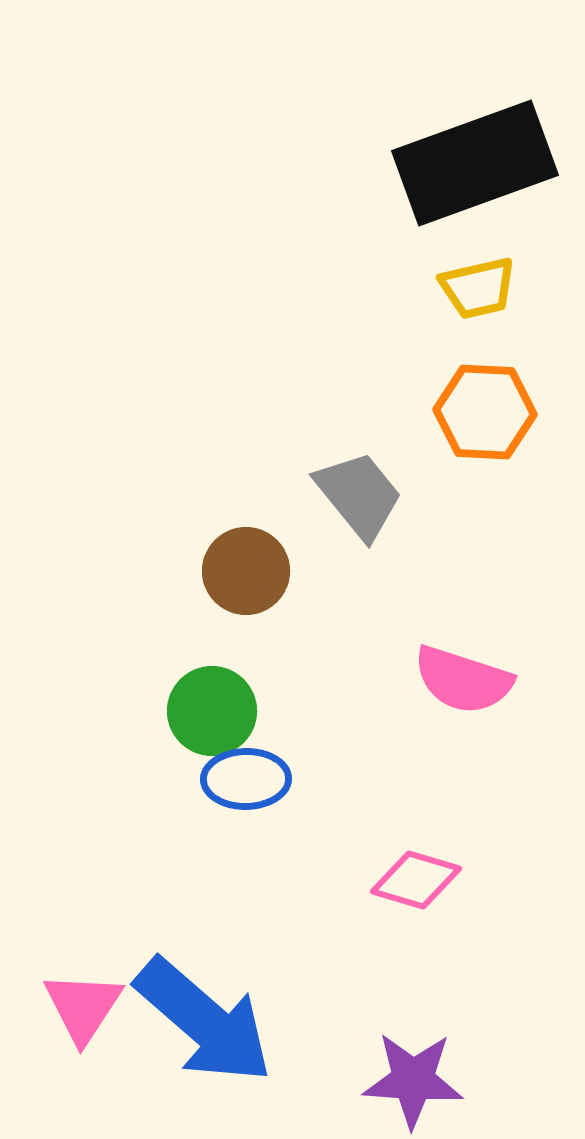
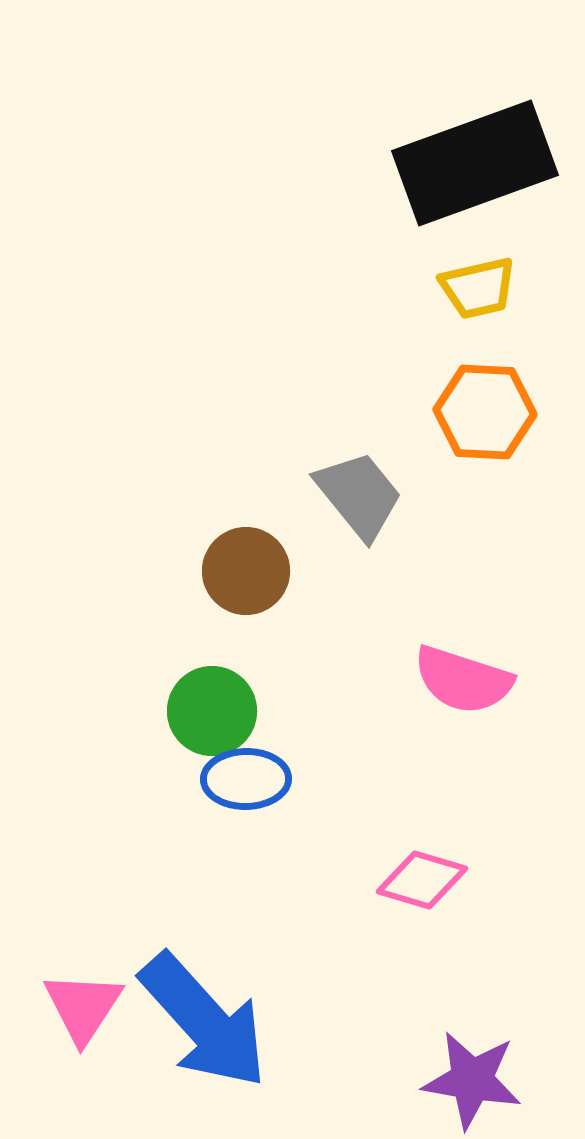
pink diamond: moved 6 px right
blue arrow: rotated 7 degrees clockwise
purple star: moved 59 px right; rotated 6 degrees clockwise
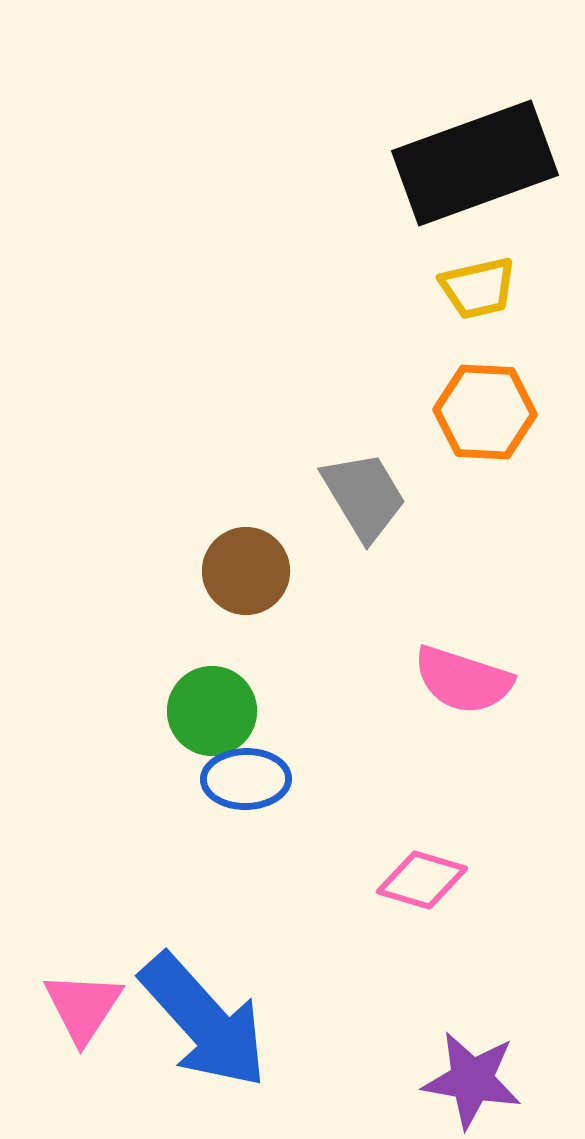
gray trapezoid: moved 5 px right, 1 px down; rotated 8 degrees clockwise
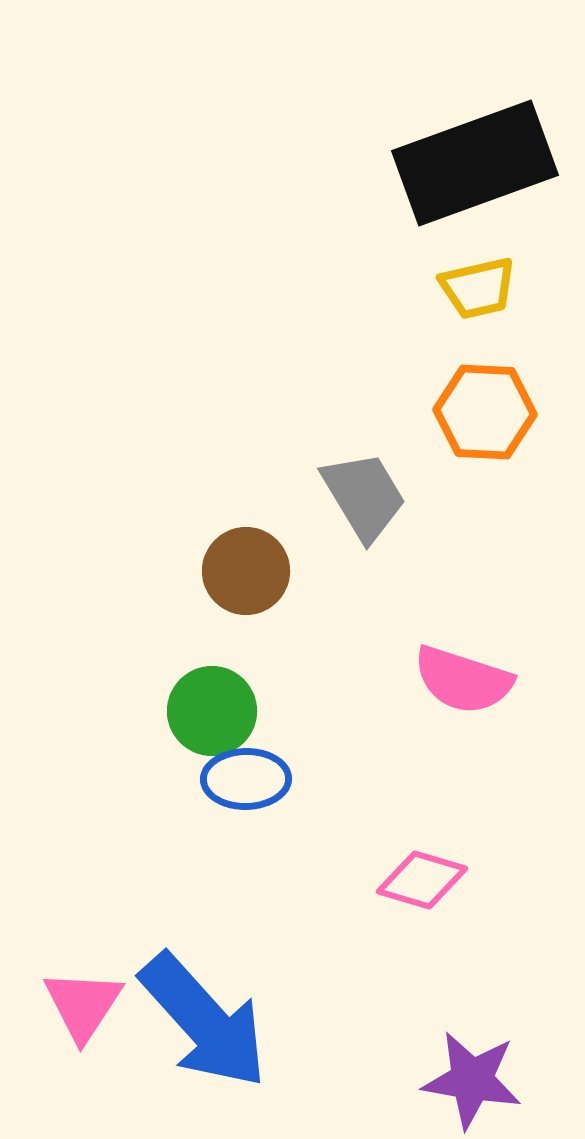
pink triangle: moved 2 px up
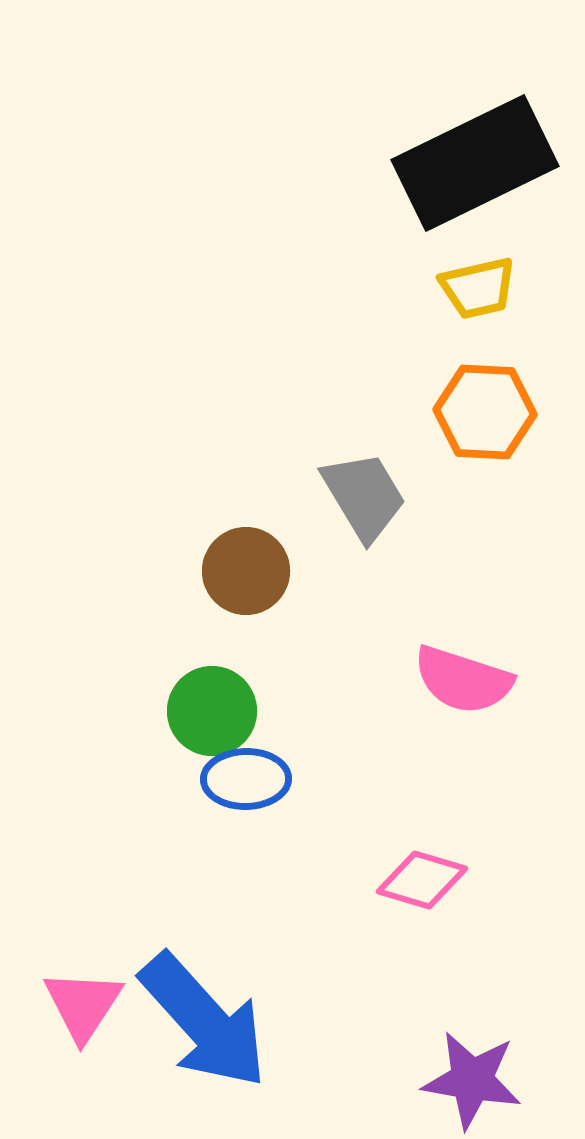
black rectangle: rotated 6 degrees counterclockwise
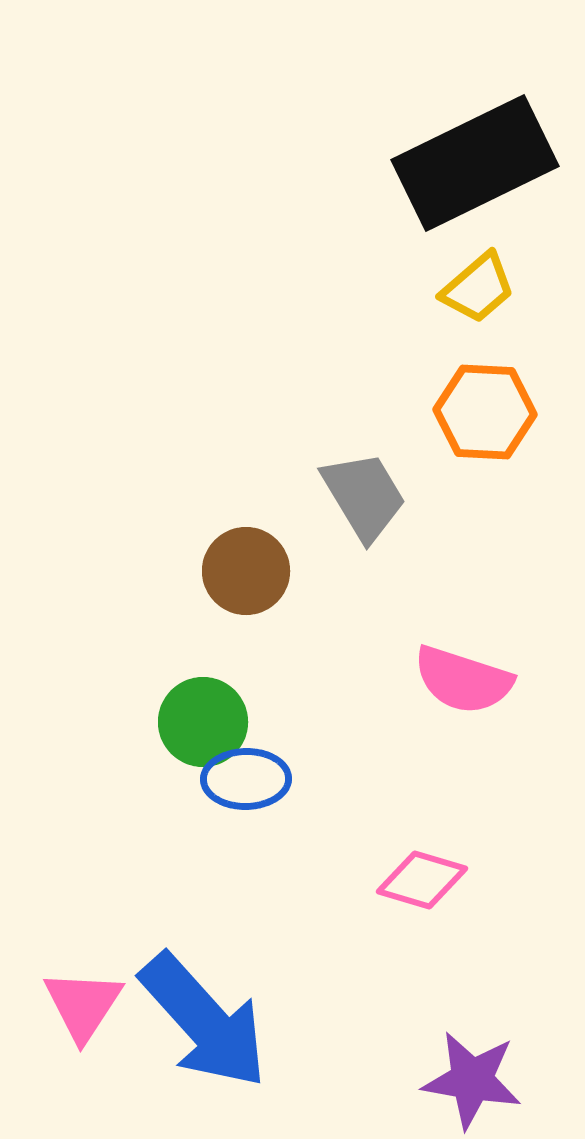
yellow trapezoid: rotated 28 degrees counterclockwise
green circle: moved 9 px left, 11 px down
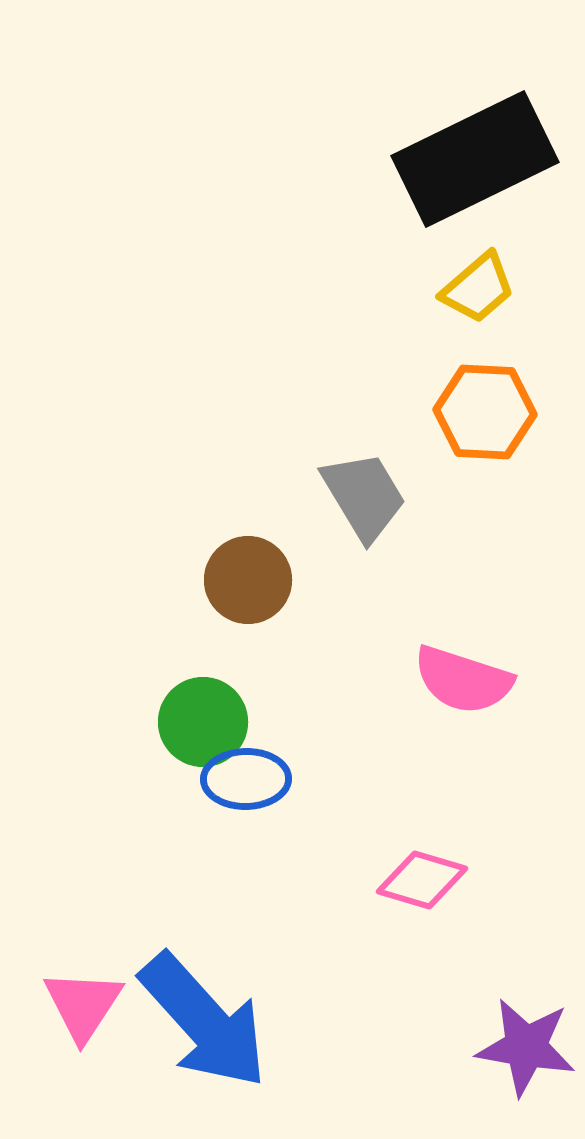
black rectangle: moved 4 px up
brown circle: moved 2 px right, 9 px down
purple star: moved 54 px right, 33 px up
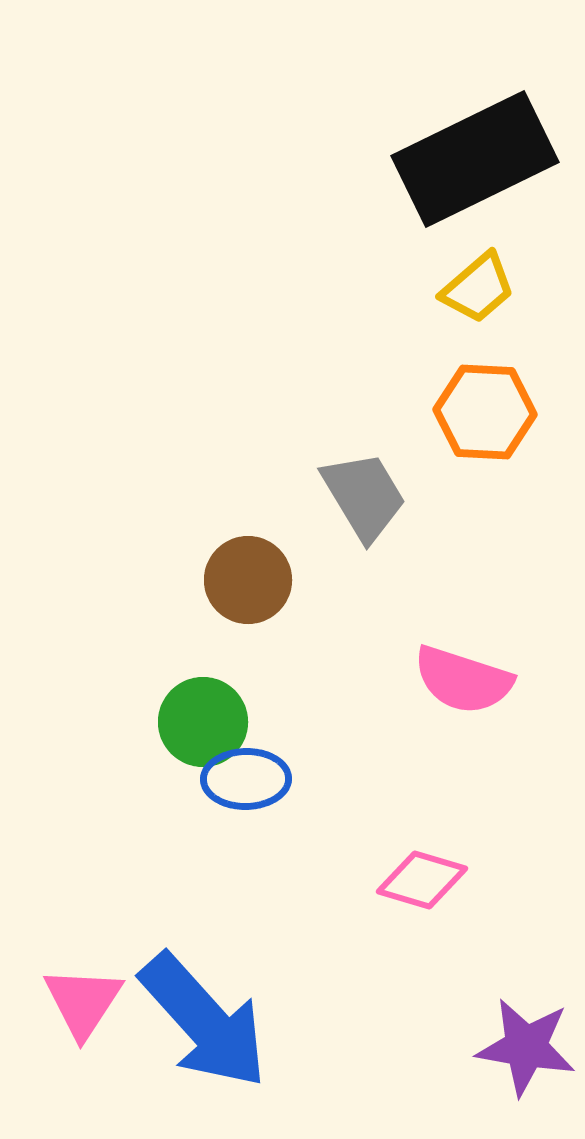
pink triangle: moved 3 px up
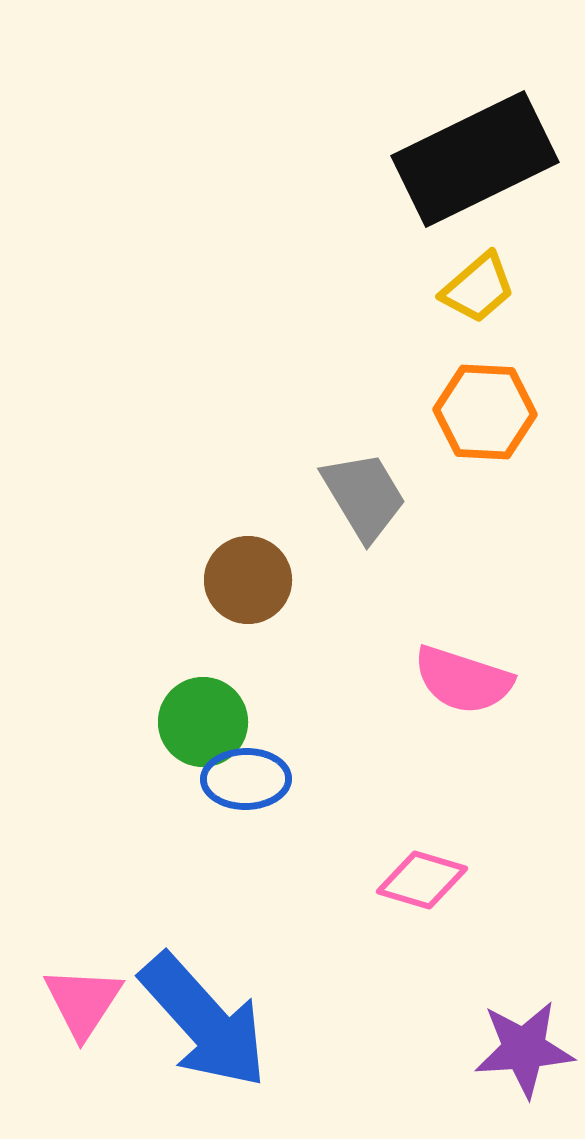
purple star: moved 2 px left, 2 px down; rotated 14 degrees counterclockwise
